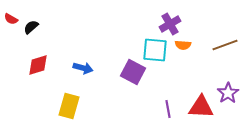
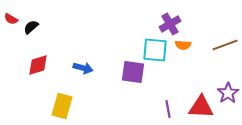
purple square: rotated 20 degrees counterclockwise
yellow rectangle: moved 7 px left
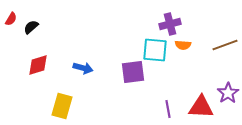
red semicircle: rotated 88 degrees counterclockwise
purple cross: rotated 15 degrees clockwise
purple square: rotated 15 degrees counterclockwise
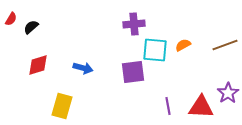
purple cross: moved 36 px left; rotated 10 degrees clockwise
orange semicircle: rotated 147 degrees clockwise
purple line: moved 3 px up
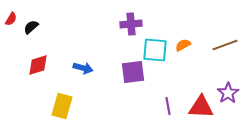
purple cross: moved 3 px left
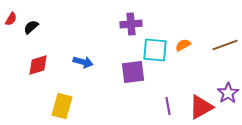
blue arrow: moved 6 px up
red triangle: rotated 32 degrees counterclockwise
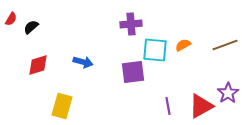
red triangle: moved 1 px up
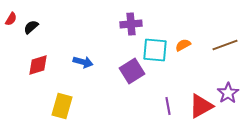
purple square: moved 1 px left, 1 px up; rotated 25 degrees counterclockwise
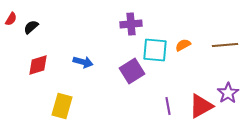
brown line: rotated 15 degrees clockwise
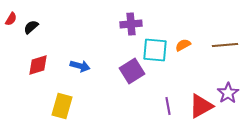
blue arrow: moved 3 px left, 4 px down
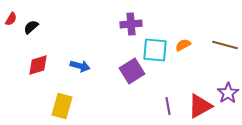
brown line: rotated 20 degrees clockwise
red triangle: moved 1 px left
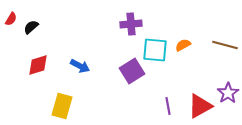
blue arrow: rotated 12 degrees clockwise
